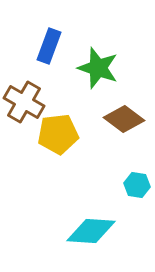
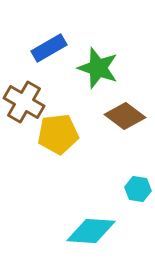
blue rectangle: moved 2 px down; rotated 40 degrees clockwise
brown diamond: moved 1 px right, 3 px up
cyan hexagon: moved 1 px right, 4 px down
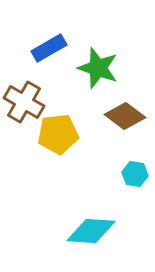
cyan hexagon: moved 3 px left, 15 px up
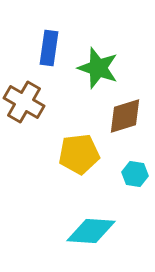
blue rectangle: rotated 52 degrees counterclockwise
brown diamond: rotated 54 degrees counterclockwise
yellow pentagon: moved 21 px right, 20 px down
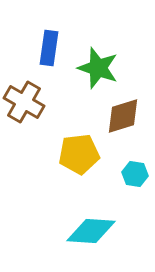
brown diamond: moved 2 px left
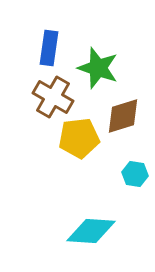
brown cross: moved 29 px right, 5 px up
yellow pentagon: moved 16 px up
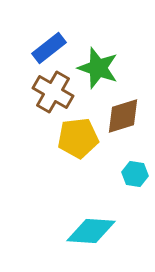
blue rectangle: rotated 44 degrees clockwise
brown cross: moved 5 px up
yellow pentagon: moved 1 px left
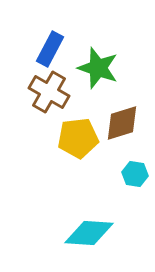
blue rectangle: moved 1 px right, 1 px down; rotated 24 degrees counterclockwise
brown cross: moved 4 px left
brown diamond: moved 1 px left, 7 px down
cyan diamond: moved 2 px left, 2 px down
